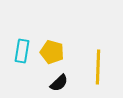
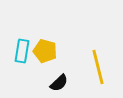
yellow pentagon: moved 7 px left, 1 px up
yellow line: rotated 16 degrees counterclockwise
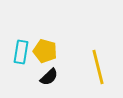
cyan rectangle: moved 1 px left, 1 px down
black semicircle: moved 10 px left, 6 px up
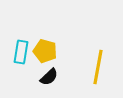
yellow line: rotated 24 degrees clockwise
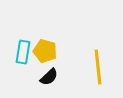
cyan rectangle: moved 2 px right
yellow line: rotated 16 degrees counterclockwise
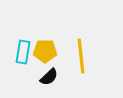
yellow pentagon: rotated 15 degrees counterclockwise
yellow line: moved 17 px left, 11 px up
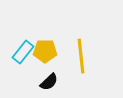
cyan rectangle: rotated 30 degrees clockwise
black semicircle: moved 5 px down
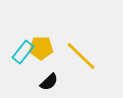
yellow pentagon: moved 4 px left, 3 px up
yellow line: rotated 40 degrees counterclockwise
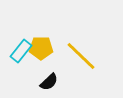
cyan rectangle: moved 2 px left, 1 px up
